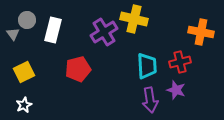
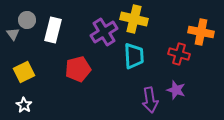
red cross: moved 1 px left, 8 px up; rotated 30 degrees clockwise
cyan trapezoid: moved 13 px left, 10 px up
white star: rotated 14 degrees counterclockwise
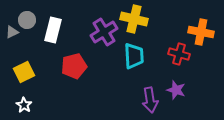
gray triangle: moved 1 px left, 2 px up; rotated 40 degrees clockwise
red pentagon: moved 4 px left, 3 px up
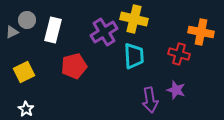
white star: moved 2 px right, 4 px down
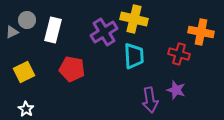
red pentagon: moved 2 px left, 3 px down; rotated 25 degrees clockwise
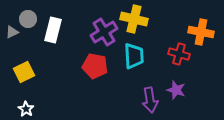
gray circle: moved 1 px right, 1 px up
red pentagon: moved 23 px right, 3 px up
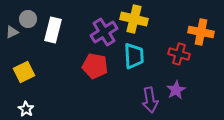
purple star: rotated 24 degrees clockwise
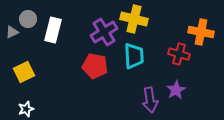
white star: rotated 21 degrees clockwise
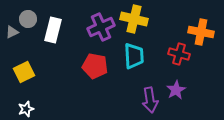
purple cross: moved 3 px left, 5 px up; rotated 8 degrees clockwise
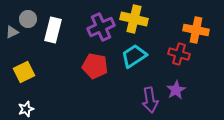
orange cross: moved 5 px left, 2 px up
cyan trapezoid: rotated 120 degrees counterclockwise
